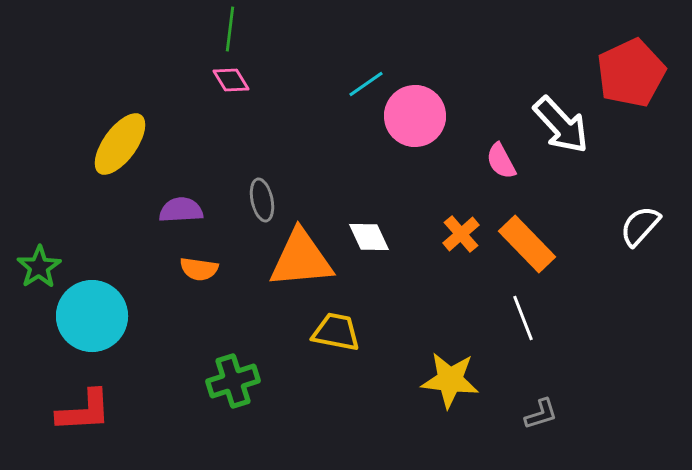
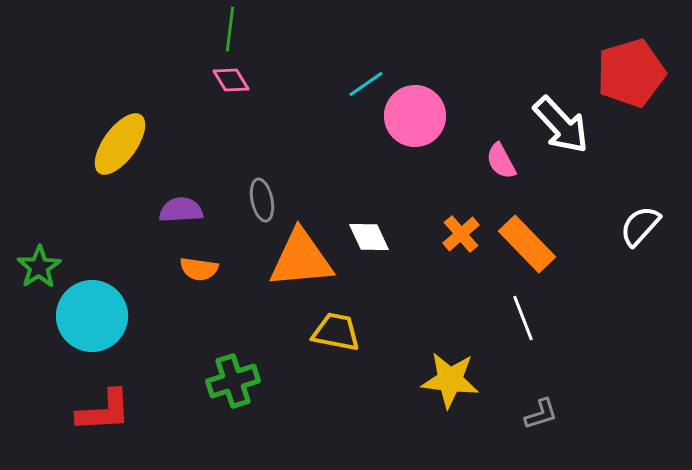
red pentagon: rotated 8 degrees clockwise
red L-shape: moved 20 px right
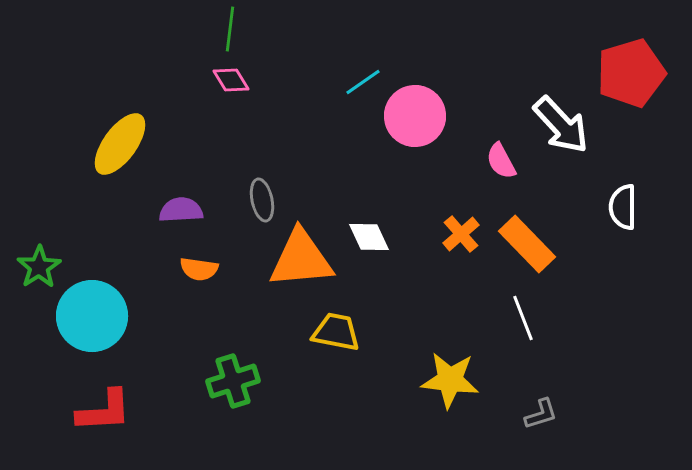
cyan line: moved 3 px left, 2 px up
white semicircle: moved 17 px left, 19 px up; rotated 42 degrees counterclockwise
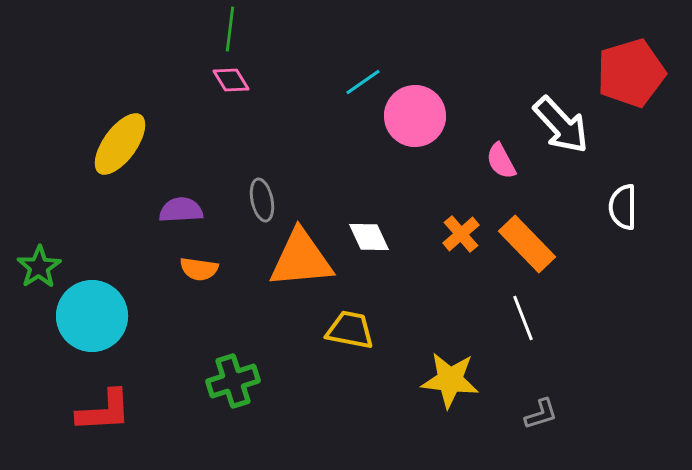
yellow trapezoid: moved 14 px right, 2 px up
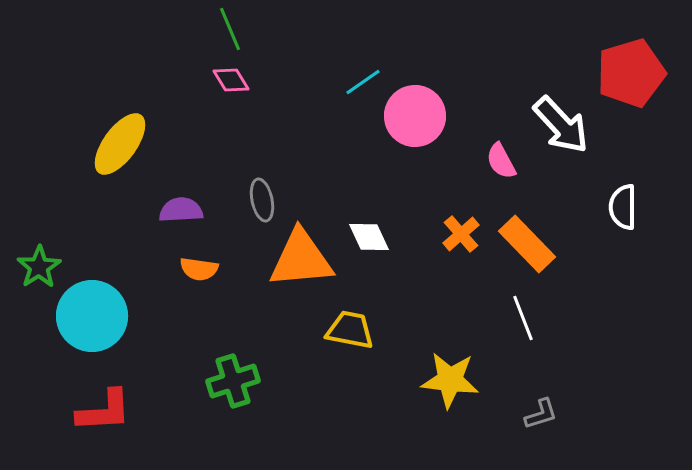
green line: rotated 30 degrees counterclockwise
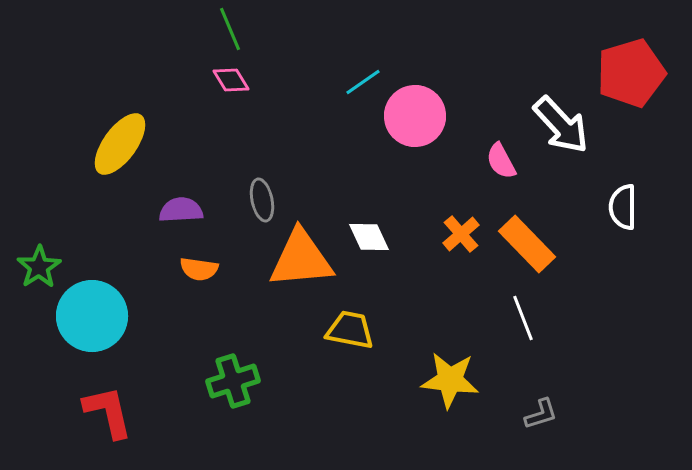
red L-shape: moved 4 px right, 1 px down; rotated 100 degrees counterclockwise
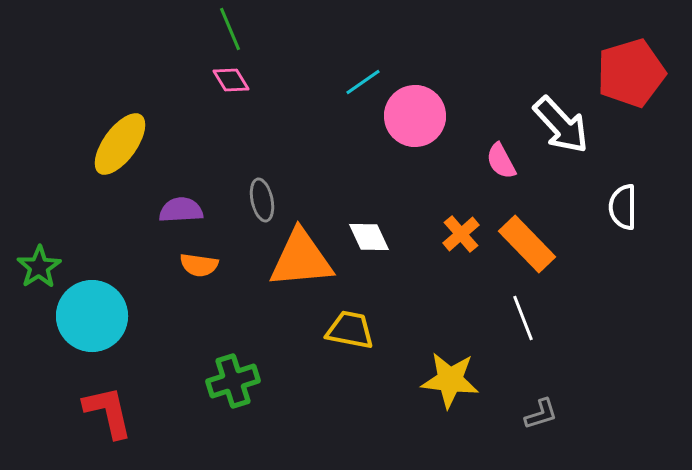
orange semicircle: moved 4 px up
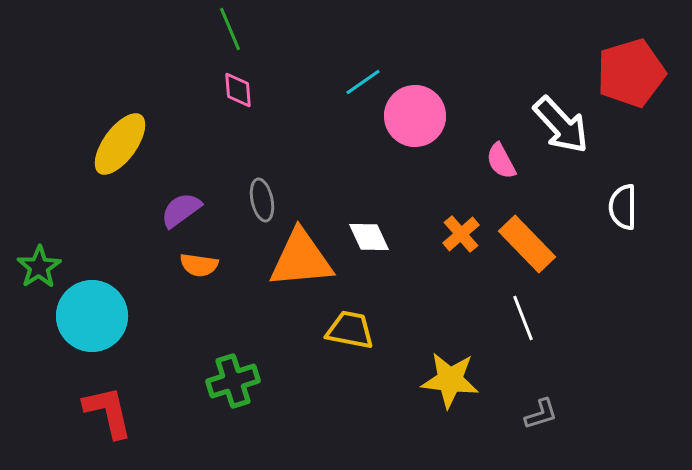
pink diamond: moved 7 px right, 10 px down; rotated 27 degrees clockwise
purple semicircle: rotated 33 degrees counterclockwise
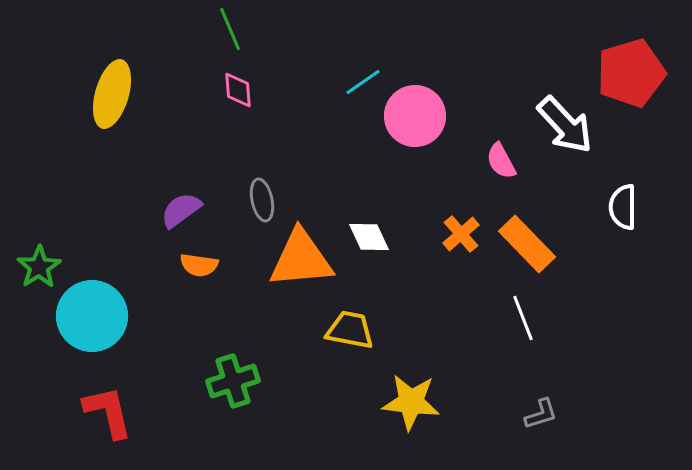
white arrow: moved 4 px right
yellow ellipse: moved 8 px left, 50 px up; rotated 20 degrees counterclockwise
yellow star: moved 39 px left, 22 px down
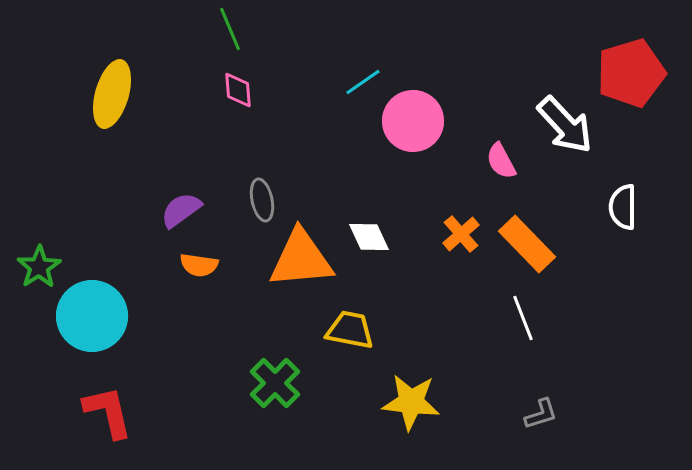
pink circle: moved 2 px left, 5 px down
green cross: moved 42 px right, 2 px down; rotated 27 degrees counterclockwise
